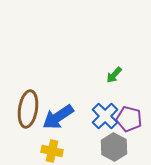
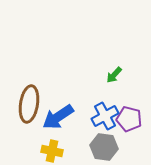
brown ellipse: moved 1 px right, 5 px up
blue cross: rotated 16 degrees clockwise
gray hexagon: moved 10 px left; rotated 20 degrees counterclockwise
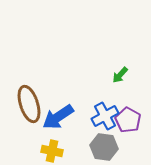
green arrow: moved 6 px right
brown ellipse: rotated 27 degrees counterclockwise
purple pentagon: moved 1 px left, 1 px down; rotated 15 degrees clockwise
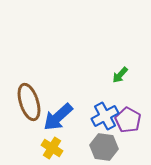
brown ellipse: moved 2 px up
blue arrow: rotated 8 degrees counterclockwise
yellow cross: moved 3 px up; rotated 20 degrees clockwise
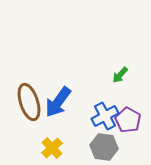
blue arrow: moved 15 px up; rotated 12 degrees counterclockwise
yellow cross: rotated 15 degrees clockwise
